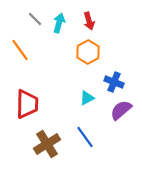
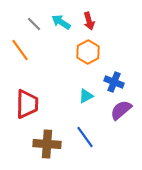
gray line: moved 1 px left, 5 px down
cyan arrow: moved 2 px right, 1 px up; rotated 72 degrees counterclockwise
cyan triangle: moved 1 px left, 2 px up
brown cross: rotated 36 degrees clockwise
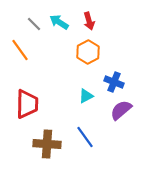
cyan arrow: moved 2 px left
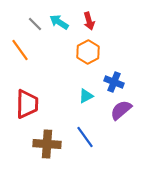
gray line: moved 1 px right
